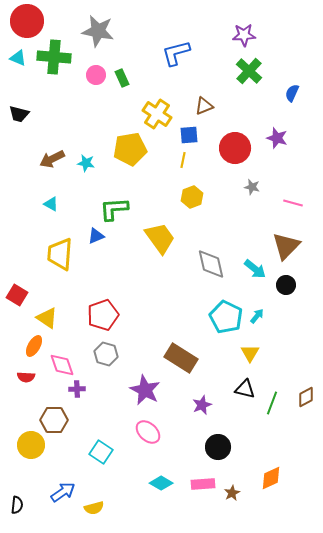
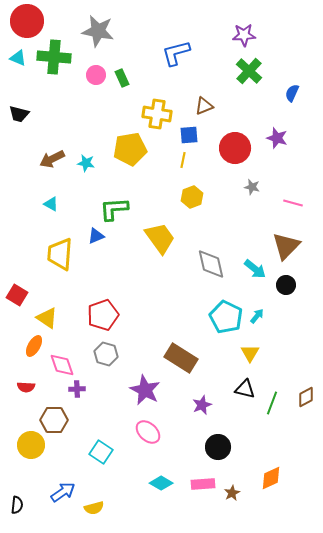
yellow cross at (157, 114): rotated 24 degrees counterclockwise
red semicircle at (26, 377): moved 10 px down
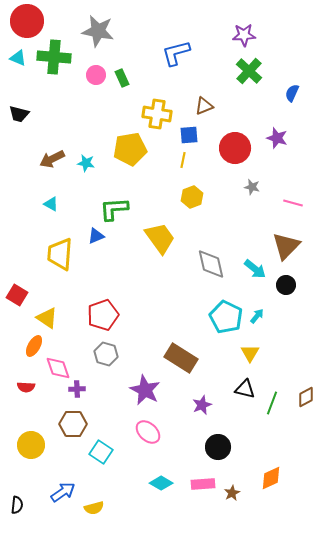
pink diamond at (62, 365): moved 4 px left, 3 px down
brown hexagon at (54, 420): moved 19 px right, 4 px down
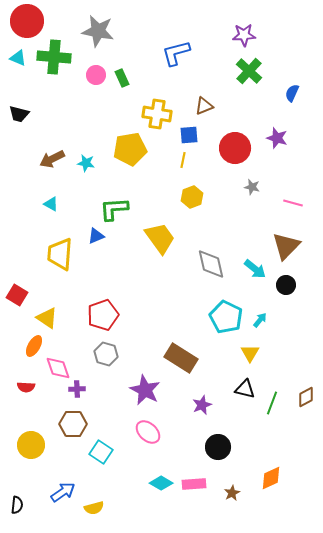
cyan arrow at (257, 316): moved 3 px right, 4 px down
pink rectangle at (203, 484): moved 9 px left
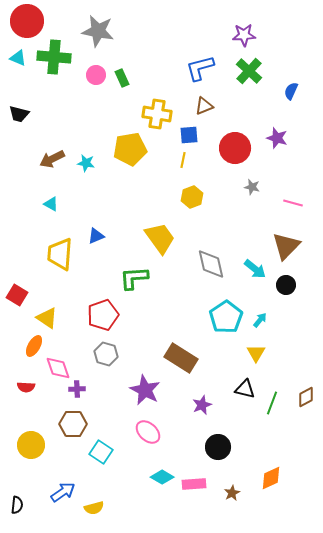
blue L-shape at (176, 53): moved 24 px right, 15 px down
blue semicircle at (292, 93): moved 1 px left, 2 px up
green L-shape at (114, 209): moved 20 px right, 69 px down
cyan pentagon at (226, 317): rotated 12 degrees clockwise
yellow triangle at (250, 353): moved 6 px right
cyan diamond at (161, 483): moved 1 px right, 6 px up
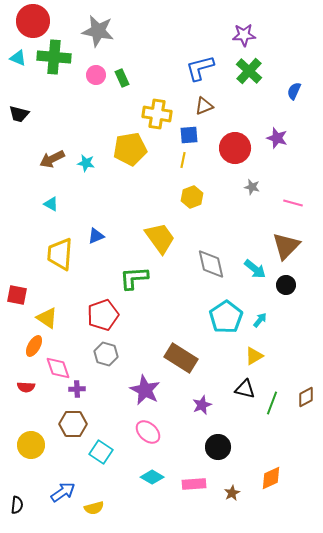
red circle at (27, 21): moved 6 px right
blue semicircle at (291, 91): moved 3 px right
red square at (17, 295): rotated 20 degrees counterclockwise
yellow triangle at (256, 353): moved 2 px left, 3 px down; rotated 30 degrees clockwise
cyan diamond at (162, 477): moved 10 px left
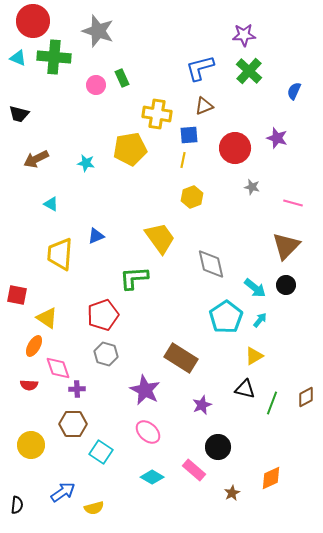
gray star at (98, 31): rotated 8 degrees clockwise
pink circle at (96, 75): moved 10 px down
brown arrow at (52, 159): moved 16 px left
cyan arrow at (255, 269): moved 19 px down
red semicircle at (26, 387): moved 3 px right, 2 px up
pink rectangle at (194, 484): moved 14 px up; rotated 45 degrees clockwise
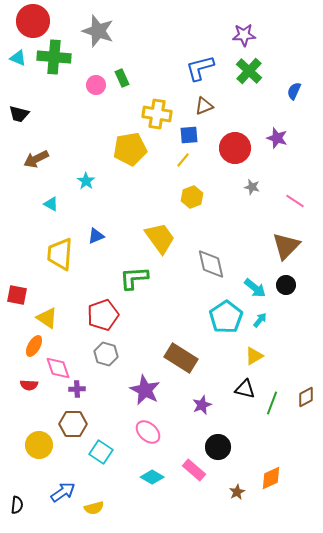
yellow line at (183, 160): rotated 28 degrees clockwise
cyan star at (86, 163): moved 18 px down; rotated 24 degrees clockwise
pink line at (293, 203): moved 2 px right, 2 px up; rotated 18 degrees clockwise
yellow circle at (31, 445): moved 8 px right
brown star at (232, 493): moved 5 px right, 1 px up
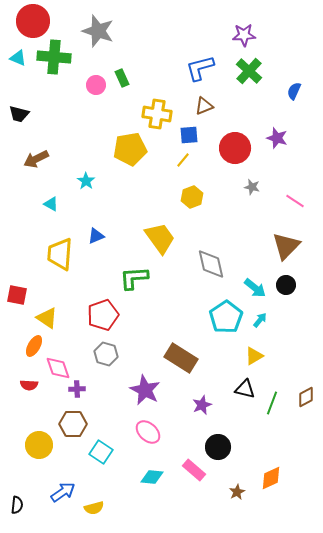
cyan diamond at (152, 477): rotated 25 degrees counterclockwise
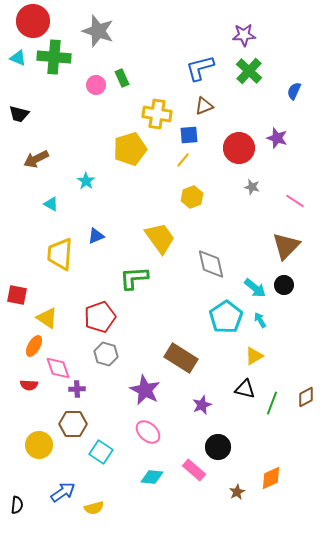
red circle at (235, 148): moved 4 px right
yellow pentagon at (130, 149): rotated 8 degrees counterclockwise
black circle at (286, 285): moved 2 px left
red pentagon at (103, 315): moved 3 px left, 2 px down
cyan arrow at (260, 320): rotated 70 degrees counterclockwise
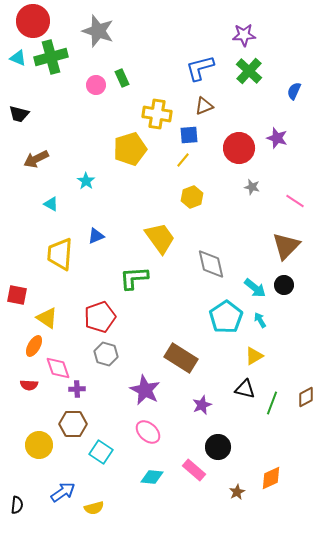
green cross at (54, 57): moved 3 px left; rotated 20 degrees counterclockwise
